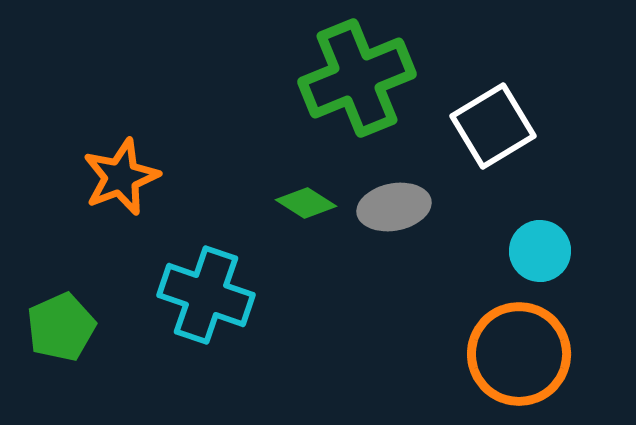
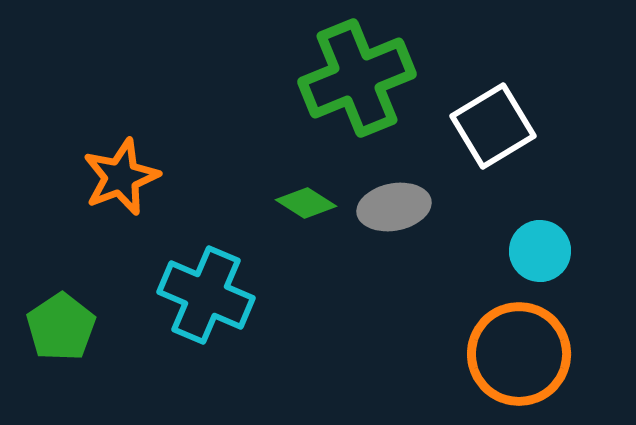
cyan cross: rotated 4 degrees clockwise
green pentagon: rotated 10 degrees counterclockwise
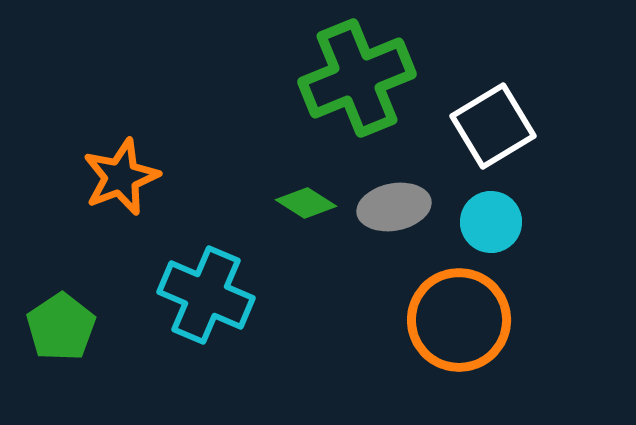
cyan circle: moved 49 px left, 29 px up
orange circle: moved 60 px left, 34 px up
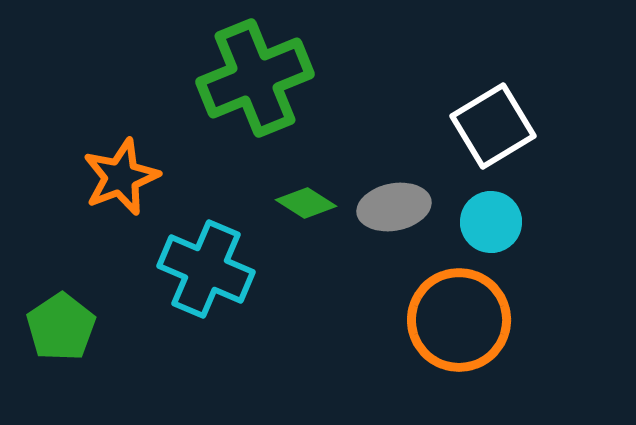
green cross: moved 102 px left
cyan cross: moved 26 px up
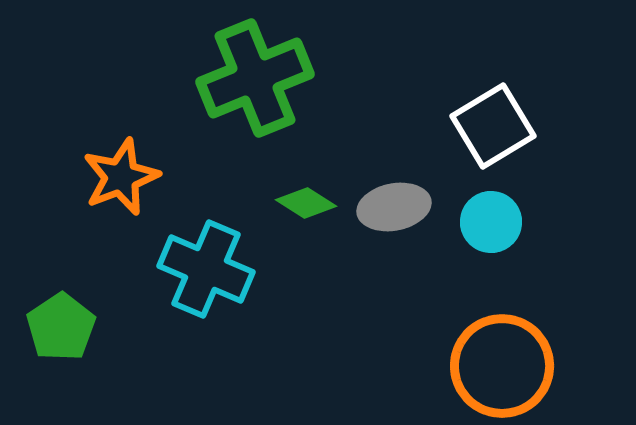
orange circle: moved 43 px right, 46 px down
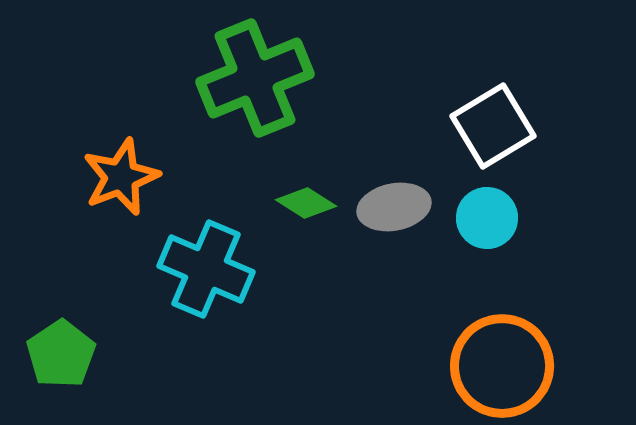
cyan circle: moved 4 px left, 4 px up
green pentagon: moved 27 px down
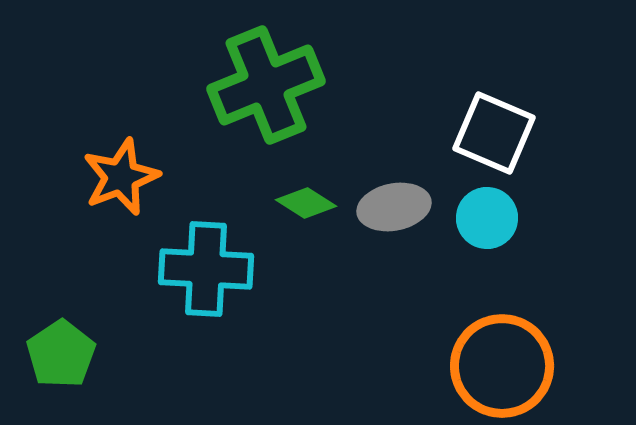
green cross: moved 11 px right, 7 px down
white square: moved 1 px right, 7 px down; rotated 36 degrees counterclockwise
cyan cross: rotated 20 degrees counterclockwise
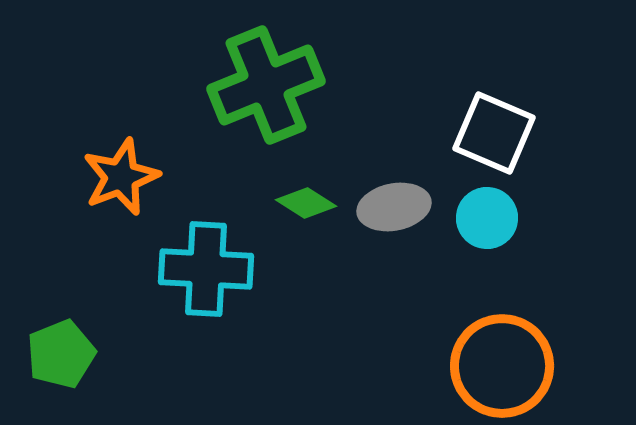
green pentagon: rotated 12 degrees clockwise
